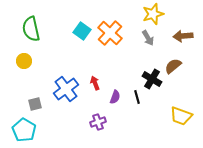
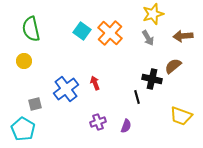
black cross: rotated 18 degrees counterclockwise
purple semicircle: moved 11 px right, 29 px down
cyan pentagon: moved 1 px left, 1 px up
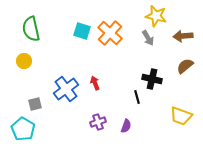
yellow star: moved 3 px right, 2 px down; rotated 30 degrees clockwise
cyan square: rotated 18 degrees counterclockwise
brown semicircle: moved 12 px right
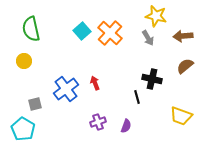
cyan square: rotated 30 degrees clockwise
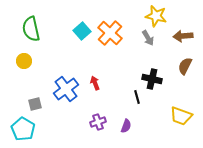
brown semicircle: rotated 24 degrees counterclockwise
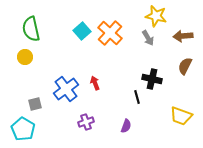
yellow circle: moved 1 px right, 4 px up
purple cross: moved 12 px left
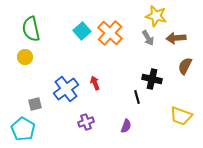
brown arrow: moved 7 px left, 2 px down
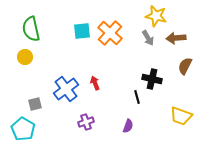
cyan square: rotated 36 degrees clockwise
purple semicircle: moved 2 px right
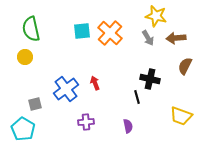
black cross: moved 2 px left
purple cross: rotated 14 degrees clockwise
purple semicircle: rotated 32 degrees counterclockwise
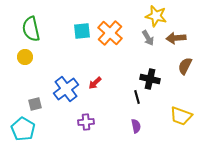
red arrow: rotated 112 degrees counterclockwise
purple semicircle: moved 8 px right
